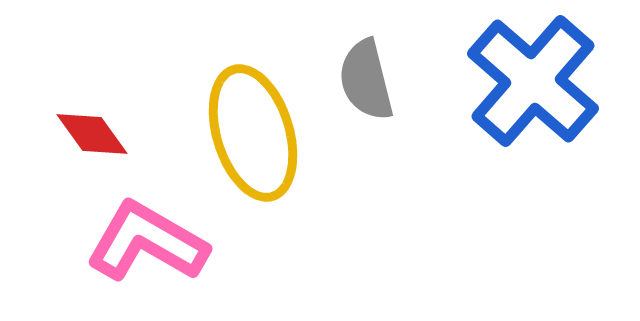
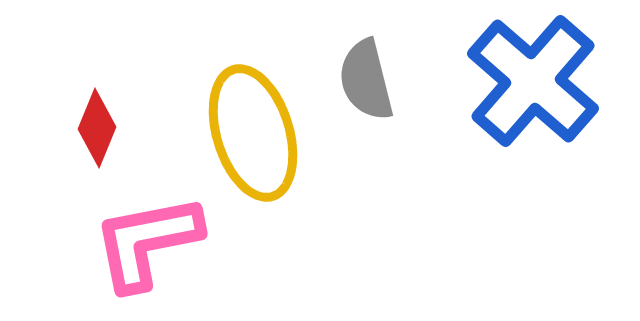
red diamond: moved 5 px right, 6 px up; rotated 58 degrees clockwise
pink L-shape: rotated 41 degrees counterclockwise
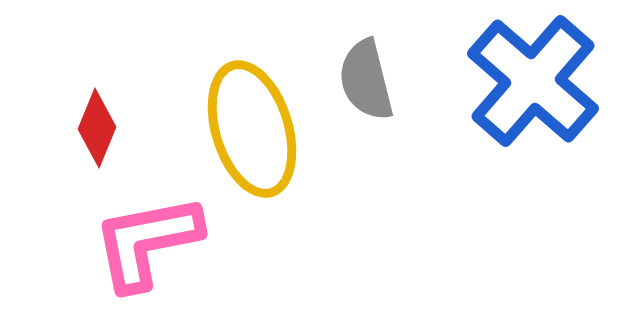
yellow ellipse: moved 1 px left, 4 px up
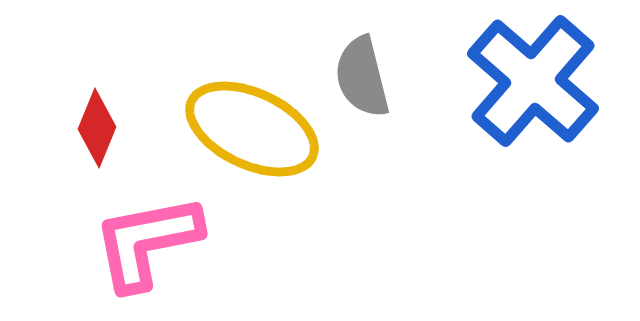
gray semicircle: moved 4 px left, 3 px up
yellow ellipse: rotated 48 degrees counterclockwise
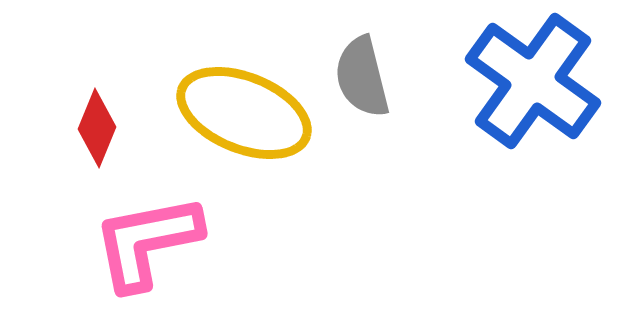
blue cross: rotated 5 degrees counterclockwise
yellow ellipse: moved 8 px left, 16 px up; rotated 3 degrees counterclockwise
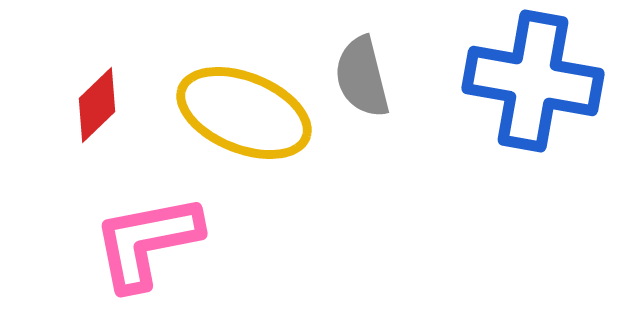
blue cross: rotated 26 degrees counterclockwise
red diamond: moved 23 px up; rotated 24 degrees clockwise
